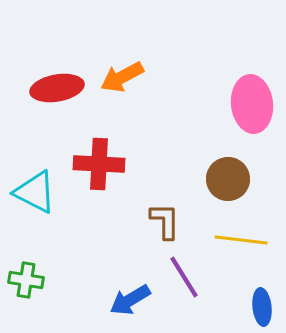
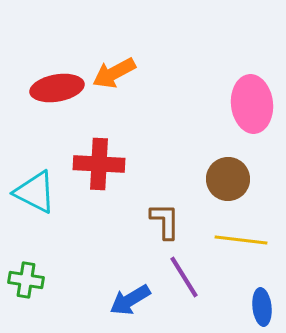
orange arrow: moved 8 px left, 4 px up
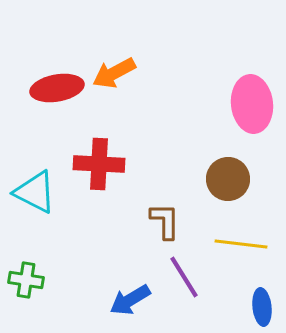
yellow line: moved 4 px down
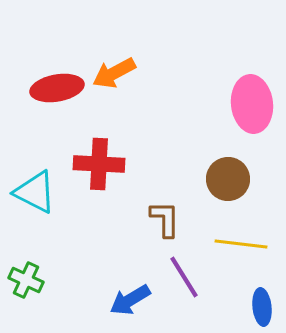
brown L-shape: moved 2 px up
green cross: rotated 16 degrees clockwise
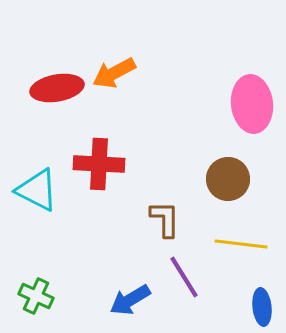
cyan triangle: moved 2 px right, 2 px up
green cross: moved 10 px right, 16 px down
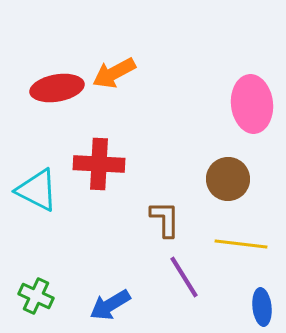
blue arrow: moved 20 px left, 5 px down
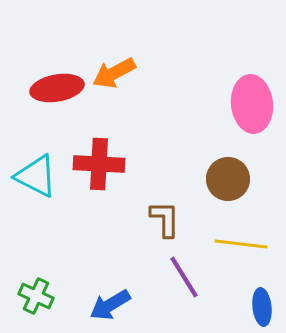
cyan triangle: moved 1 px left, 14 px up
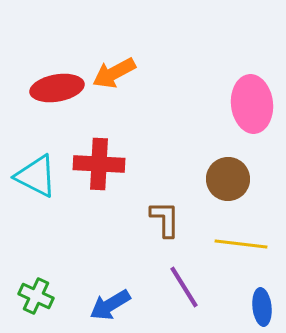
purple line: moved 10 px down
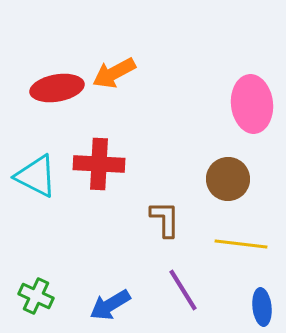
purple line: moved 1 px left, 3 px down
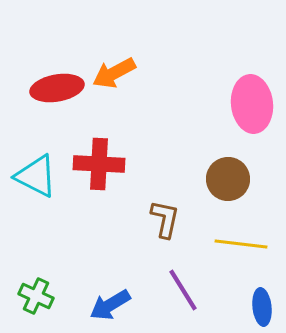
brown L-shape: rotated 12 degrees clockwise
